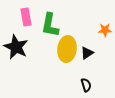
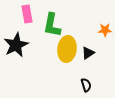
pink rectangle: moved 1 px right, 3 px up
green L-shape: moved 2 px right
black star: moved 2 px up; rotated 20 degrees clockwise
black triangle: moved 1 px right
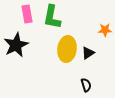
green L-shape: moved 8 px up
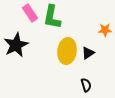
pink rectangle: moved 3 px right, 1 px up; rotated 24 degrees counterclockwise
yellow ellipse: moved 2 px down
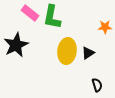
pink rectangle: rotated 18 degrees counterclockwise
orange star: moved 3 px up
black semicircle: moved 11 px right
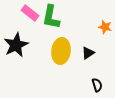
green L-shape: moved 1 px left
orange star: rotated 16 degrees clockwise
yellow ellipse: moved 6 px left
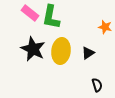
black star: moved 17 px right, 4 px down; rotated 20 degrees counterclockwise
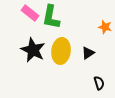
black star: moved 1 px down
black semicircle: moved 2 px right, 2 px up
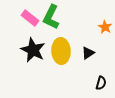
pink rectangle: moved 5 px down
green L-shape: rotated 15 degrees clockwise
orange star: rotated 16 degrees clockwise
yellow ellipse: rotated 10 degrees counterclockwise
black semicircle: moved 2 px right; rotated 32 degrees clockwise
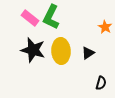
black star: rotated 10 degrees counterclockwise
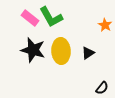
green L-shape: rotated 55 degrees counterclockwise
orange star: moved 2 px up
black semicircle: moved 1 px right, 5 px down; rotated 24 degrees clockwise
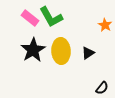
black star: rotated 25 degrees clockwise
